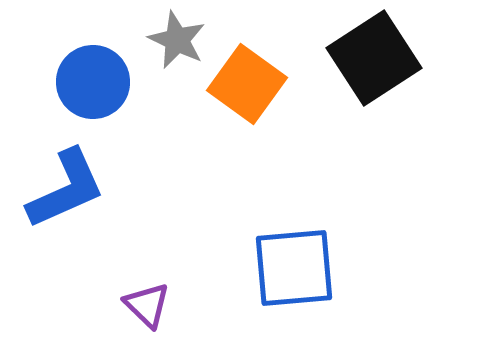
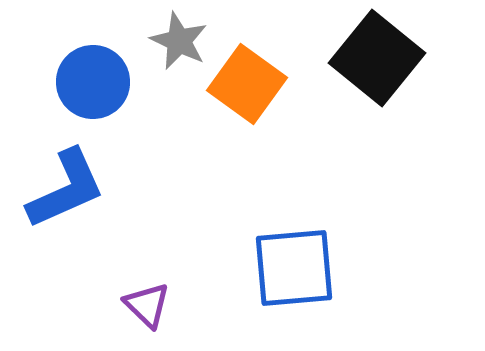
gray star: moved 2 px right, 1 px down
black square: moved 3 px right; rotated 18 degrees counterclockwise
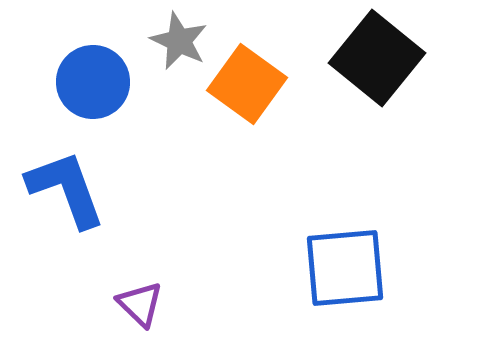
blue L-shape: rotated 86 degrees counterclockwise
blue square: moved 51 px right
purple triangle: moved 7 px left, 1 px up
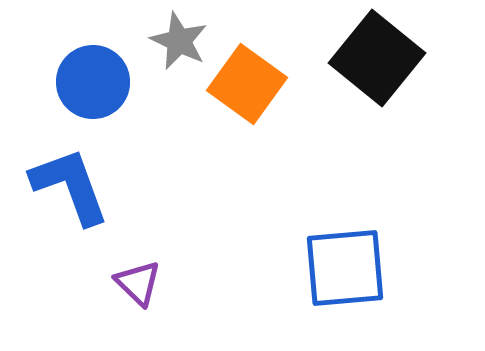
blue L-shape: moved 4 px right, 3 px up
purple triangle: moved 2 px left, 21 px up
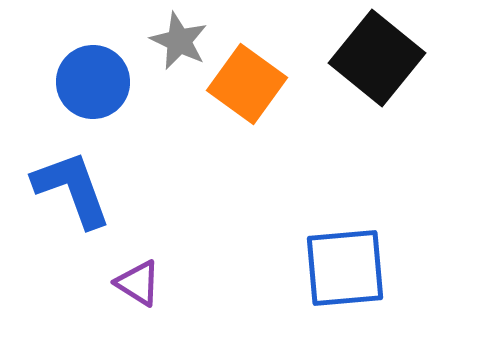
blue L-shape: moved 2 px right, 3 px down
purple triangle: rotated 12 degrees counterclockwise
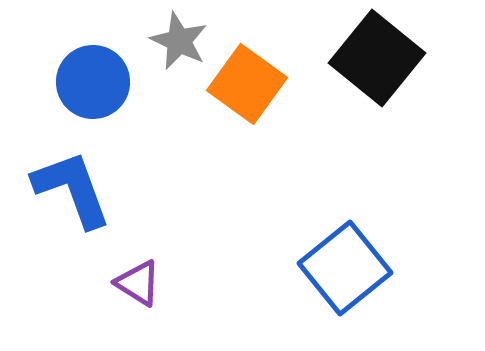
blue square: rotated 34 degrees counterclockwise
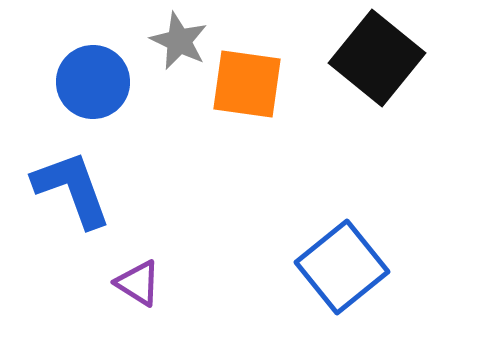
orange square: rotated 28 degrees counterclockwise
blue square: moved 3 px left, 1 px up
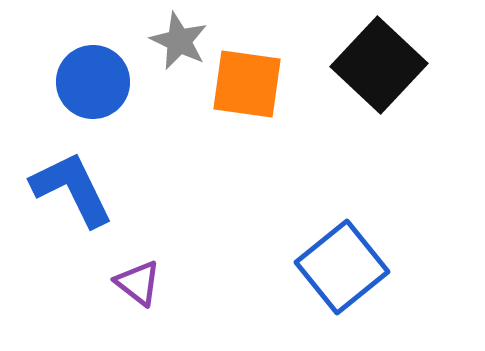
black square: moved 2 px right, 7 px down; rotated 4 degrees clockwise
blue L-shape: rotated 6 degrees counterclockwise
purple triangle: rotated 6 degrees clockwise
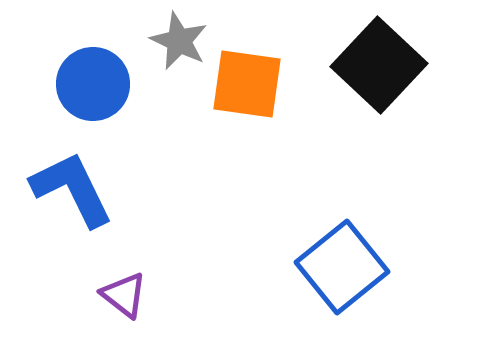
blue circle: moved 2 px down
purple triangle: moved 14 px left, 12 px down
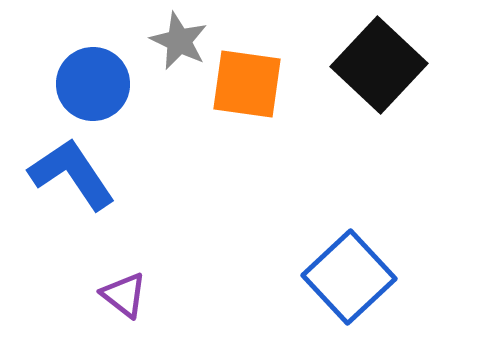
blue L-shape: moved 15 px up; rotated 8 degrees counterclockwise
blue square: moved 7 px right, 10 px down; rotated 4 degrees counterclockwise
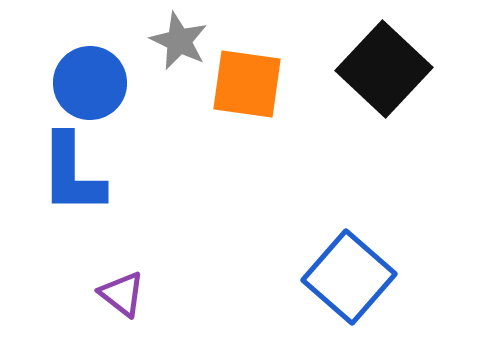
black square: moved 5 px right, 4 px down
blue circle: moved 3 px left, 1 px up
blue L-shape: rotated 146 degrees counterclockwise
blue square: rotated 6 degrees counterclockwise
purple triangle: moved 2 px left, 1 px up
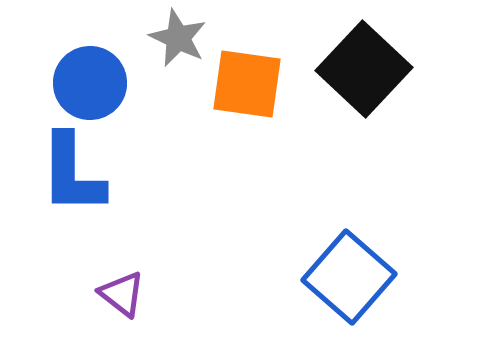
gray star: moved 1 px left, 3 px up
black square: moved 20 px left
